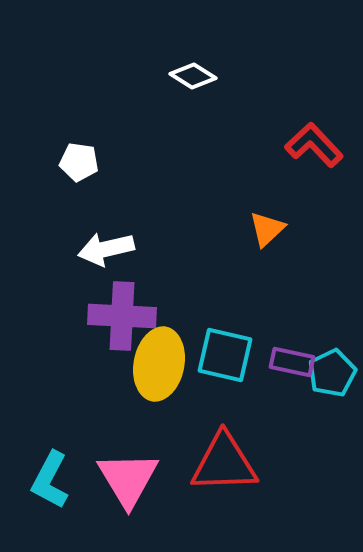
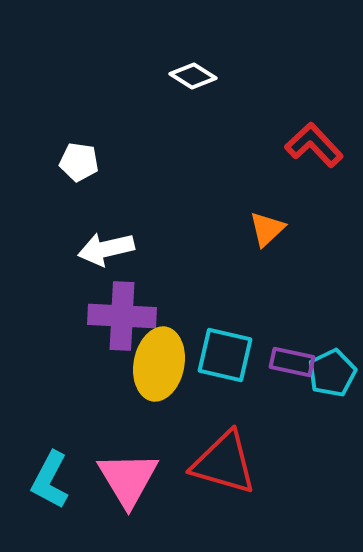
red triangle: rotated 18 degrees clockwise
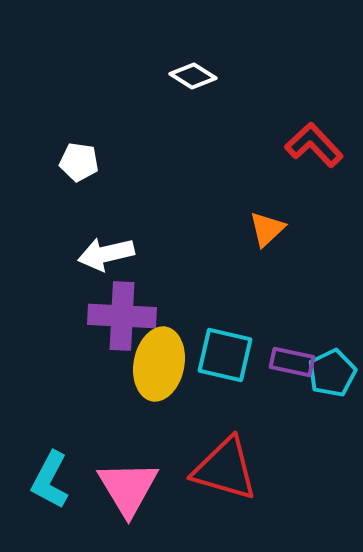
white arrow: moved 5 px down
red triangle: moved 1 px right, 6 px down
pink triangle: moved 9 px down
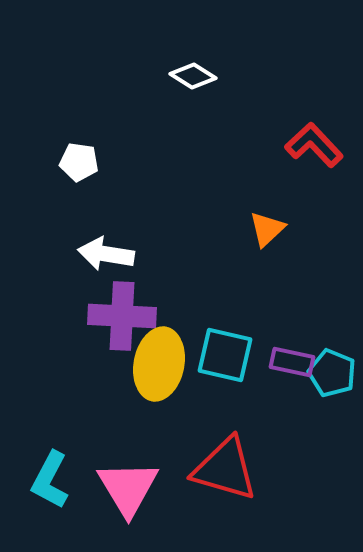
white arrow: rotated 22 degrees clockwise
cyan pentagon: rotated 24 degrees counterclockwise
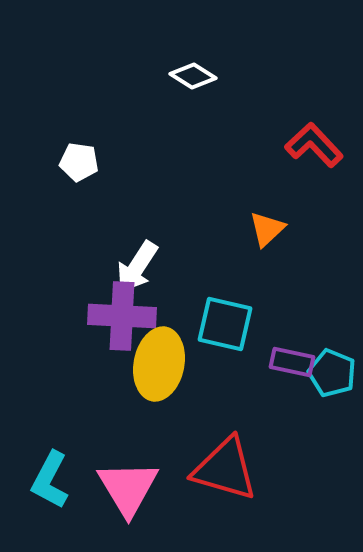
white arrow: moved 31 px right, 13 px down; rotated 66 degrees counterclockwise
cyan square: moved 31 px up
